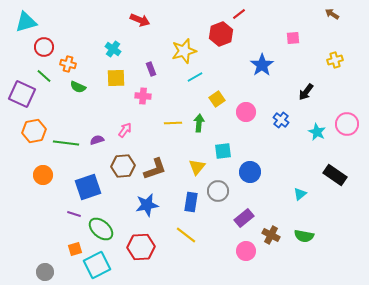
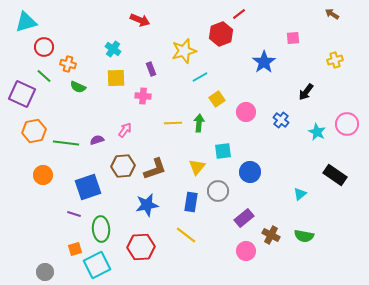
blue star at (262, 65): moved 2 px right, 3 px up
cyan line at (195, 77): moved 5 px right
green ellipse at (101, 229): rotated 45 degrees clockwise
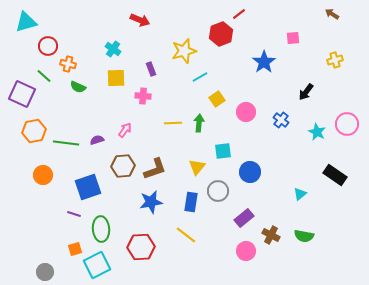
red circle at (44, 47): moved 4 px right, 1 px up
blue star at (147, 205): moved 4 px right, 3 px up
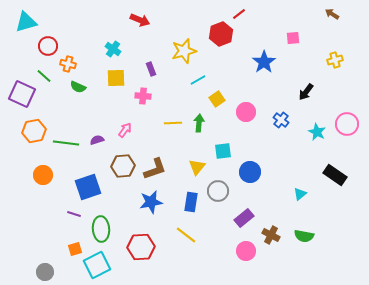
cyan line at (200, 77): moved 2 px left, 3 px down
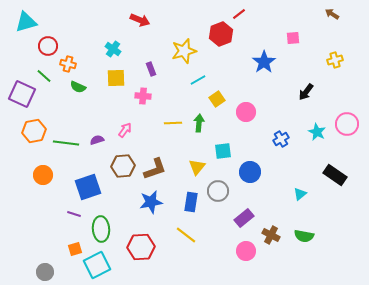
blue cross at (281, 120): moved 19 px down; rotated 21 degrees clockwise
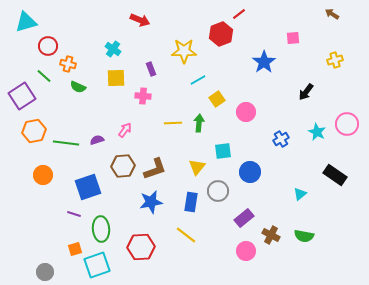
yellow star at (184, 51): rotated 15 degrees clockwise
purple square at (22, 94): moved 2 px down; rotated 32 degrees clockwise
cyan square at (97, 265): rotated 8 degrees clockwise
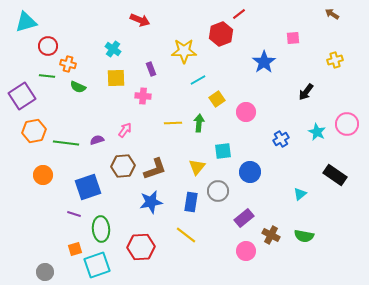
green line at (44, 76): moved 3 px right; rotated 35 degrees counterclockwise
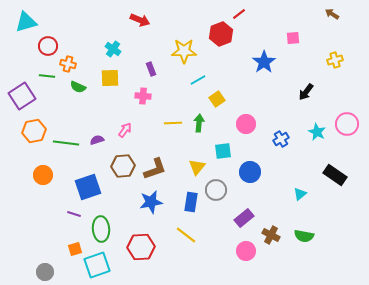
yellow square at (116, 78): moved 6 px left
pink circle at (246, 112): moved 12 px down
gray circle at (218, 191): moved 2 px left, 1 px up
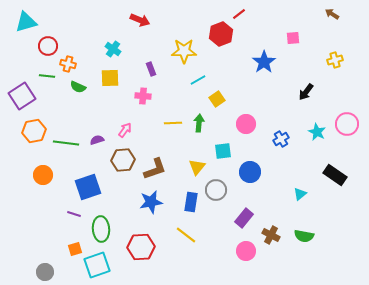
brown hexagon at (123, 166): moved 6 px up
purple rectangle at (244, 218): rotated 12 degrees counterclockwise
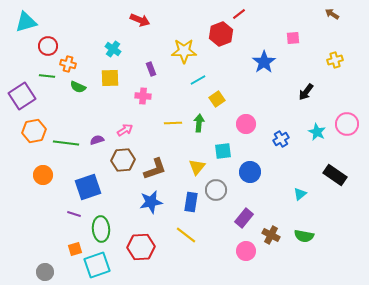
pink arrow at (125, 130): rotated 21 degrees clockwise
